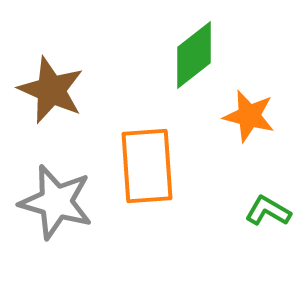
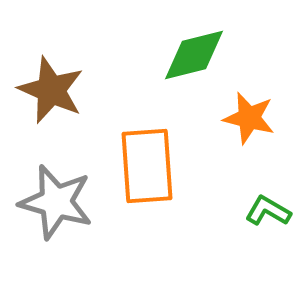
green diamond: rotated 24 degrees clockwise
orange star: moved 2 px down
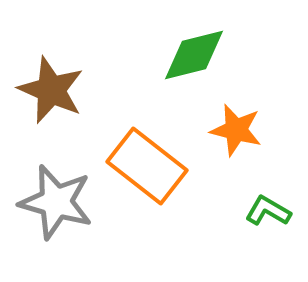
orange star: moved 13 px left, 12 px down
orange rectangle: rotated 48 degrees counterclockwise
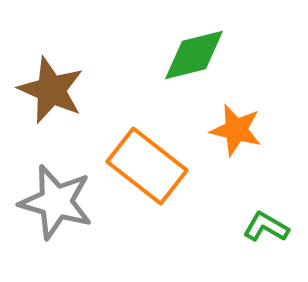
green L-shape: moved 2 px left, 16 px down
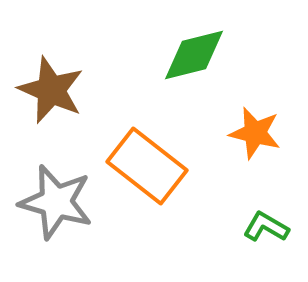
orange star: moved 19 px right, 3 px down
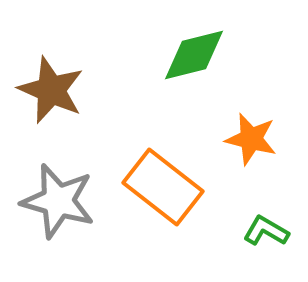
orange star: moved 4 px left, 6 px down
orange rectangle: moved 16 px right, 21 px down
gray star: moved 2 px right, 1 px up
green L-shape: moved 4 px down
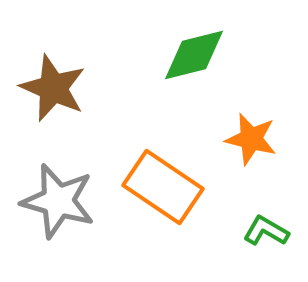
brown star: moved 2 px right, 2 px up
orange rectangle: rotated 4 degrees counterclockwise
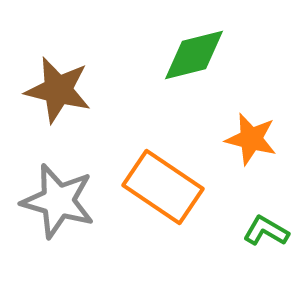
brown star: moved 5 px right, 2 px down; rotated 10 degrees counterclockwise
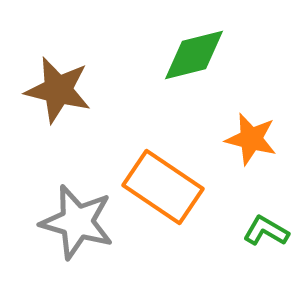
gray star: moved 19 px right, 21 px down
